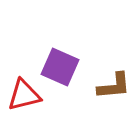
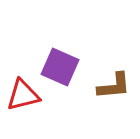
red triangle: moved 1 px left
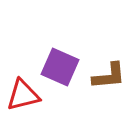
brown L-shape: moved 5 px left, 10 px up
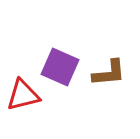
brown L-shape: moved 3 px up
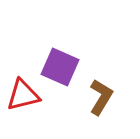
brown L-shape: moved 8 px left, 24 px down; rotated 54 degrees counterclockwise
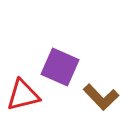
brown L-shape: rotated 105 degrees clockwise
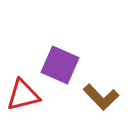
purple square: moved 2 px up
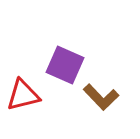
purple square: moved 5 px right
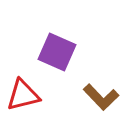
purple square: moved 8 px left, 13 px up
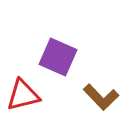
purple square: moved 1 px right, 5 px down
